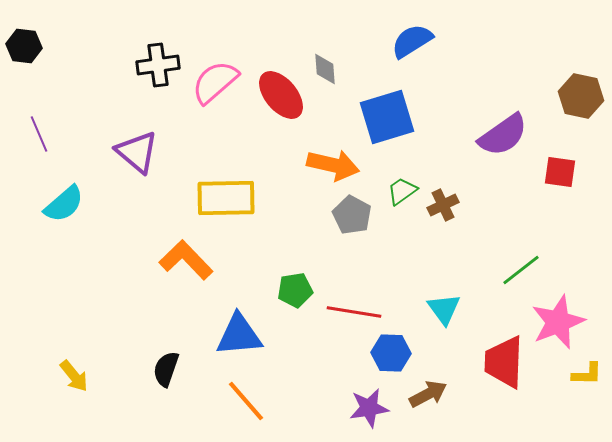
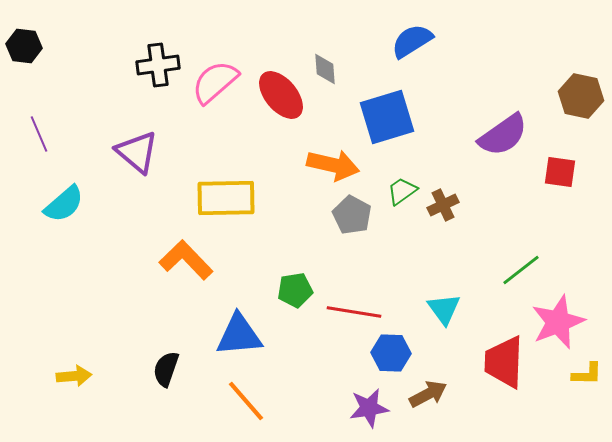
yellow arrow: rotated 56 degrees counterclockwise
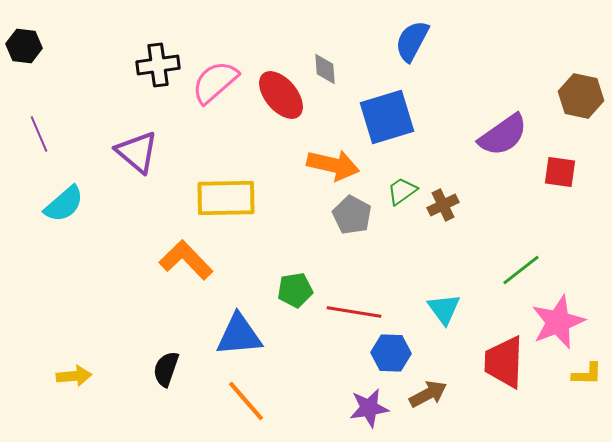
blue semicircle: rotated 30 degrees counterclockwise
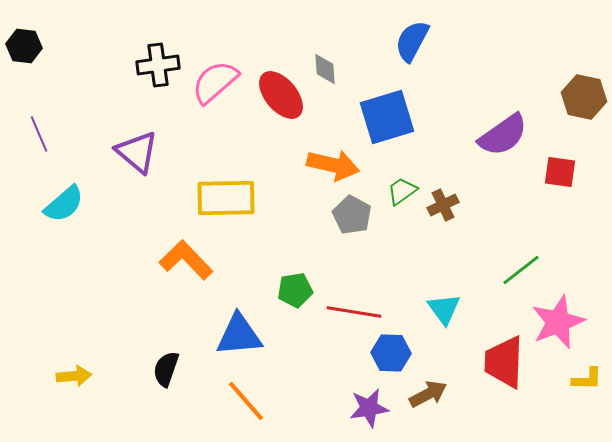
brown hexagon: moved 3 px right, 1 px down
yellow L-shape: moved 5 px down
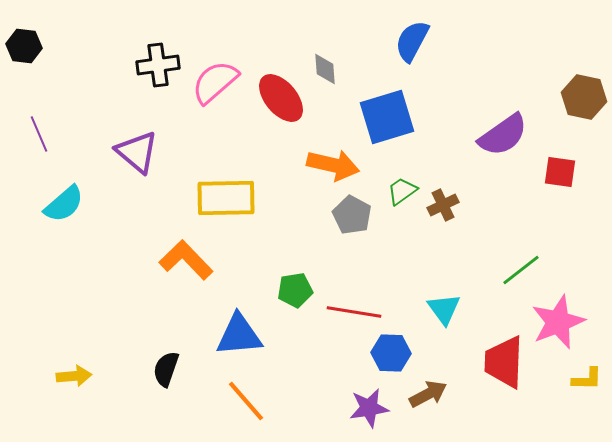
red ellipse: moved 3 px down
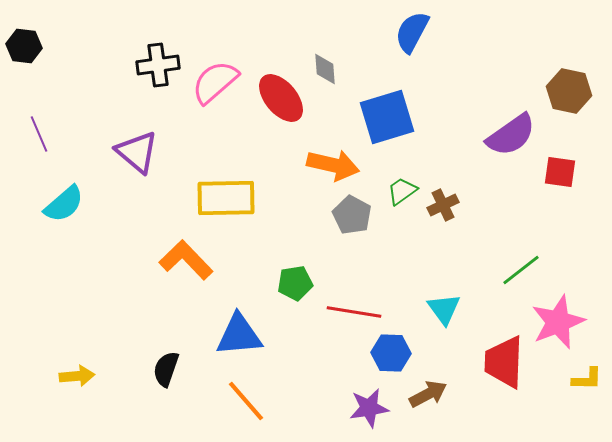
blue semicircle: moved 9 px up
brown hexagon: moved 15 px left, 6 px up
purple semicircle: moved 8 px right
green pentagon: moved 7 px up
yellow arrow: moved 3 px right
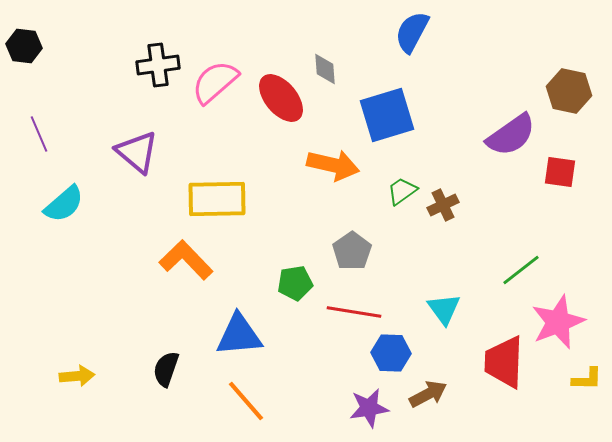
blue square: moved 2 px up
yellow rectangle: moved 9 px left, 1 px down
gray pentagon: moved 36 px down; rotated 9 degrees clockwise
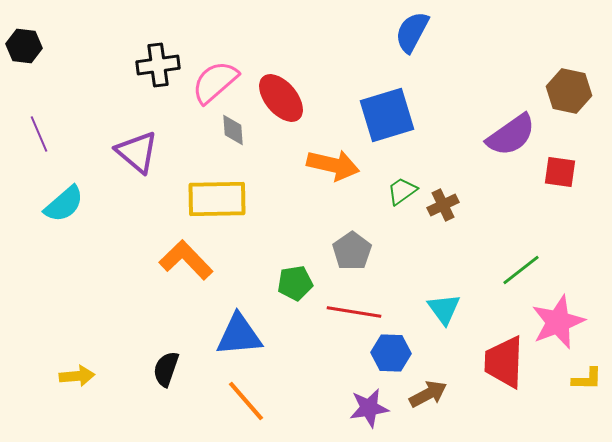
gray diamond: moved 92 px left, 61 px down
